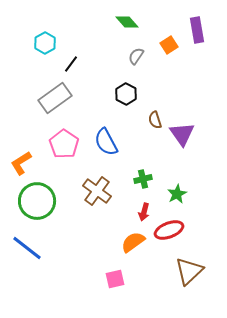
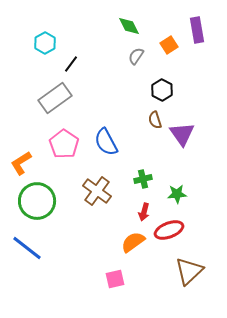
green diamond: moved 2 px right, 4 px down; rotated 15 degrees clockwise
black hexagon: moved 36 px right, 4 px up
green star: rotated 24 degrees clockwise
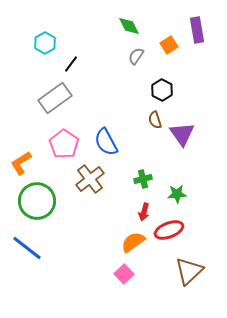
brown cross: moved 7 px left, 12 px up; rotated 16 degrees clockwise
pink square: moved 9 px right, 5 px up; rotated 30 degrees counterclockwise
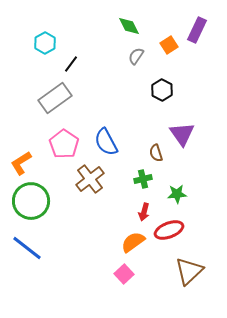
purple rectangle: rotated 35 degrees clockwise
brown semicircle: moved 1 px right, 33 px down
green circle: moved 6 px left
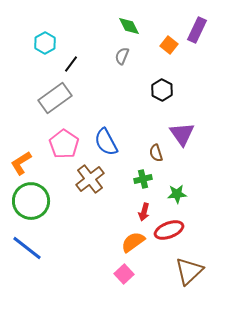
orange square: rotated 18 degrees counterclockwise
gray semicircle: moved 14 px left; rotated 12 degrees counterclockwise
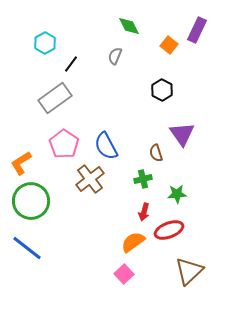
gray semicircle: moved 7 px left
blue semicircle: moved 4 px down
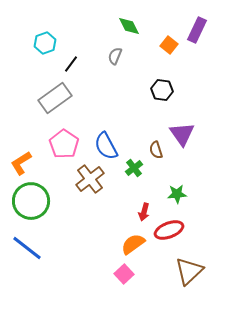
cyan hexagon: rotated 10 degrees clockwise
black hexagon: rotated 20 degrees counterclockwise
brown semicircle: moved 3 px up
green cross: moved 9 px left, 11 px up; rotated 24 degrees counterclockwise
orange semicircle: moved 2 px down
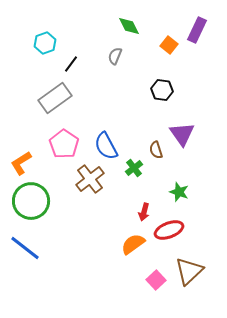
green star: moved 2 px right, 2 px up; rotated 24 degrees clockwise
blue line: moved 2 px left
pink square: moved 32 px right, 6 px down
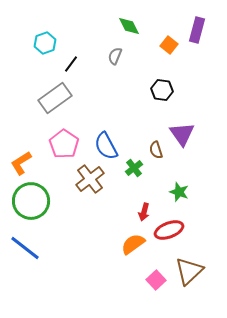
purple rectangle: rotated 10 degrees counterclockwise
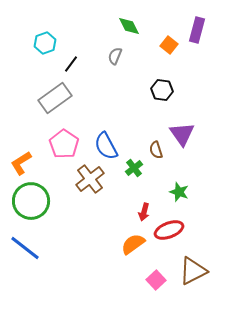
brown triangle: moved 4 px right; rotated 16 degrees clockwise
